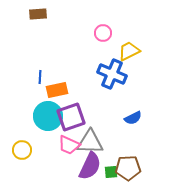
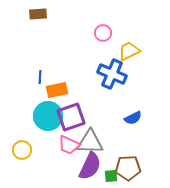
green square: moved 4 px down
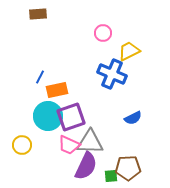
blue line: rotated 24 degrees clockwise
yellow circle: moved 5 px up
purple semicircle: moved 4 px left
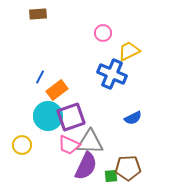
orange rectangle: rotated 25 degrees counterclockwise
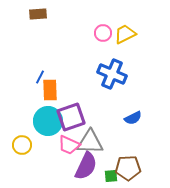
yellow trapezoid: moved 4 px left, 17 px up
orange rectangle: moved 7 px left; rotated 55 degrees counterclockwise
cyan circle: moved 5 px down
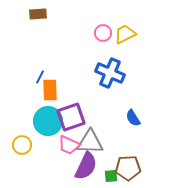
blue cross: moved 2 px left, 1 px up
blue semicircle: rotated 84 degrees clockwise
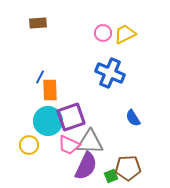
brown rectangle: moved 9 px down
yellow circle: moved 7 px right
green square: rotated 16 degrees counterclockwise
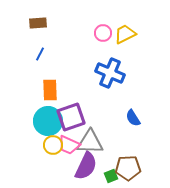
blue line: moved 23 px up
yellow circle: moved 24 px right
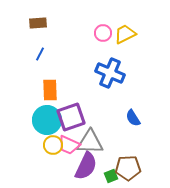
cyan circle: moved 1 px left, 1 px up
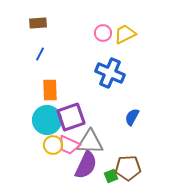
blue semicircle: moved 1 px left, 1 px up; rotated 60 degrees clockwise
purple semicircle: moved 1 px up
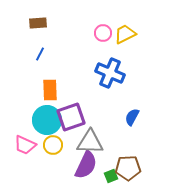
pink trapezoid: moved 44 px left
